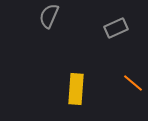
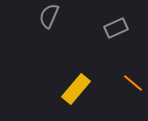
yellow rectangle: rotated 36 degrees clockwise
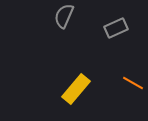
gray semicircle: moved 15 px right
orange line: rotated 10 degrees counterclockwise
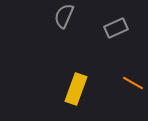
yellow rectangle: rotated 20 degrees counterclockwise
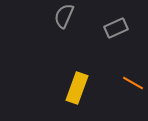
yellow rectangle: moved 1 px right, 1 px up
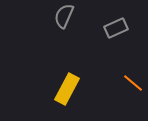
orange line: rotated 10 degrees clockwise
yellow rectangle: moved 10 px left, 1 px down; rotated 8 degrees clockwise
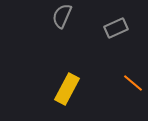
gray semicircle: moved 2 px left
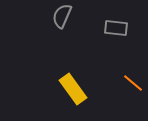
gray rectangle: rotated 30 degrees clockwise
yellow rectangle: moved 6 px right; rotated 64 degrees counterclockwise
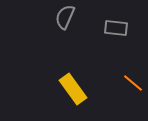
gray semicircle: moved 3 px right, 1 px down
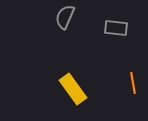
orange line: rotated 40 degrees clockwise
